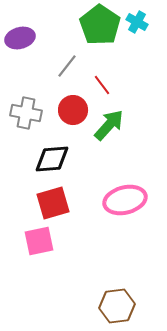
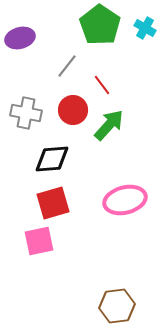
cyan cross: moved 8 px right, 6 px down
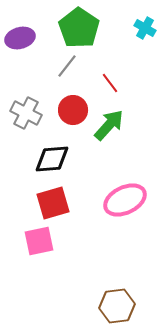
green pentagon: moved 21 px left, 3 px down
red line: moved 8 px right, 2 px up
gray cross: rotated 16 degrees clockwise
pink ellipse: rotated 12 degrees counterclockwise
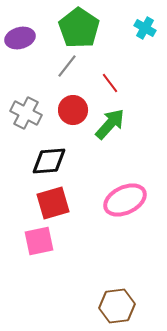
green arrow: moved 1 px right, 1 px up
black diamond: moved 3 px left, 2 px down
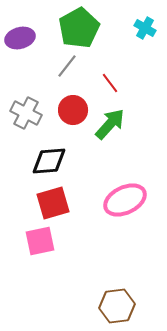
green pentagon: rotated 9 degrees clockwise
pink square: moved 1 px right
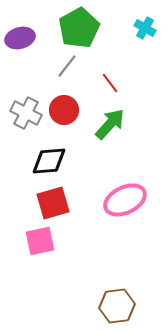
red circle: moved 9 px left
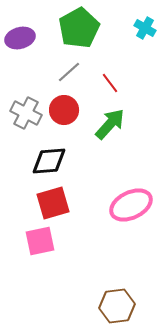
gray line: moved 2 px right, 6 px down; rotated 10 degrees clockwise
pink ellipse: moved 6 px right, 5 px down
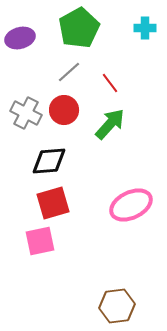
cyan cross: rotated 30 degrees counterclockwise
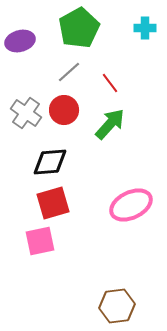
purple ellipse: moved 3 px down
gray cross: rotated 8 degrees clockwise
black diamond: moved 1 px right, 1 px down
